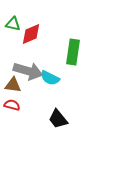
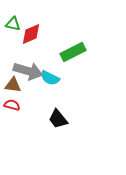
green rectangle: rotated 55 degrees clockwise
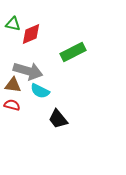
cyan semicircle: moved 10 px left, 13 px down
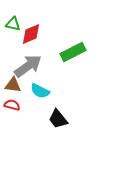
gray arrow: moved 5 px up; rotated 52 degrees counterclockwise
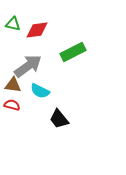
red diamond: moved 6 px right, 4 px up; rotated 15 degrees clockwise
black trapezoid: moved 1 px right
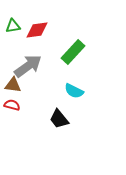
green triangle: moved 2 px down; rotated 21 degrees counterclockwise
green rectangle: rotated 20 degrees counterclockwise
cyan semicircle: moved 34 px right
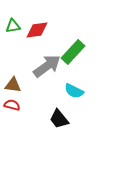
gray arrow: moved 19 px right
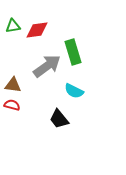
green rectangle: rotated 60 degrees counterclockwise
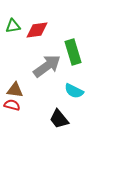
brown triangle: moved 2 px right, 5 px down
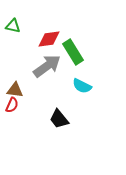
green triangle: rotated 21 degrees clockwise
red diamond: moved 12 px right, 9 px down
green rectangle: rotated 15 degrees counterclockwise
cyan semicircle: moved 8 px right, 5 px up
red semicircle: rotated 98 degrees clockwise
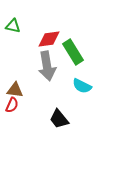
gray arrow: rotated 116 degrees clockwise
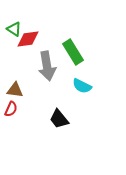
green triangle: moved 1 px right, 3 px down; rotated 21 degrees clockwise
red diamond: moved 21 px left
red semicircle: moved 1 px left, 4 px down
